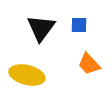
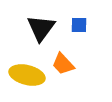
orange trapezoid: moved 26 px left
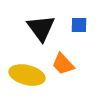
black triangle: rotated 12 degrees counterclockwise
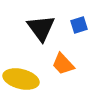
blue square: rotated 18 degrees counterclockwise
yellow ellipse: moved 6 px left, 4 px down
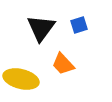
black triangle: rotated 12 degrees clockwise
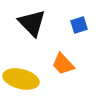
black triangle: moved 9 px left, 5 px up; rotated 20 degrees counterclockwise
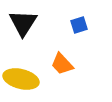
black triangle: moved 9 px left; rotated 16 degrees clockwise
orange trapezoid: moved 1 px left
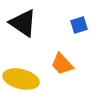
black triangle: rotated 28 degrees counterclockwise
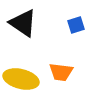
blue square: moved 3 px left
orange trapezoid: moved 1 px left, 8 px down; rotated 40 degrees counterclockwise
